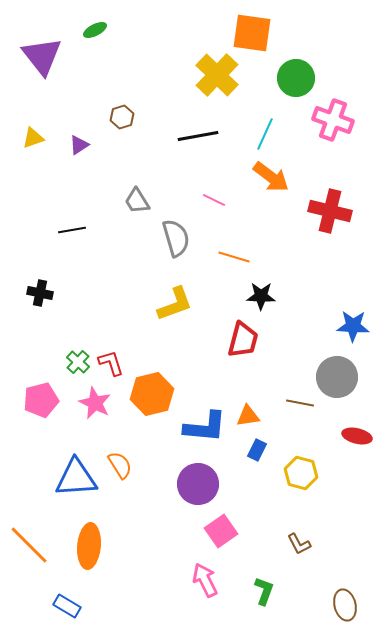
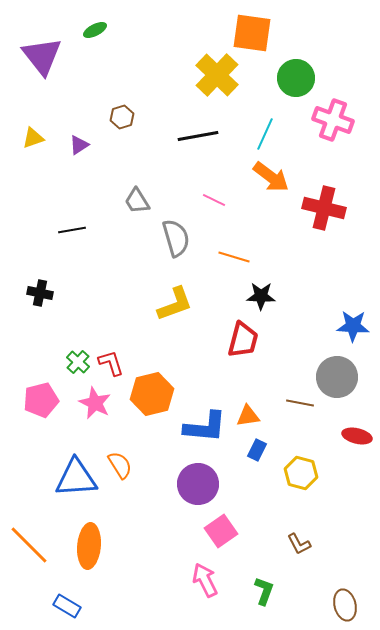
red cross at (330, 211): moved 6 px left, 3 px up
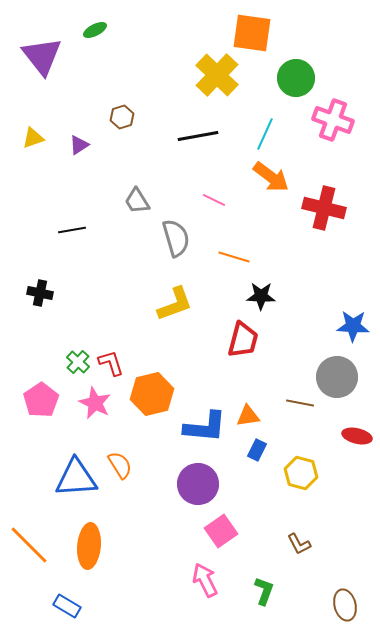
pink pentagon at (41, 400): rotated 20 degrees counterclockwise
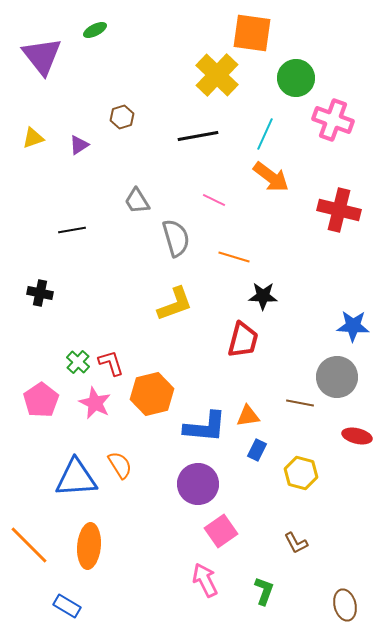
red cross at (324, 208): moved 15 px right, 2 px down
black star at (261, 296): moved 2 px right
brown L-shape at (299, 544): moved 3 px left, 1 px up
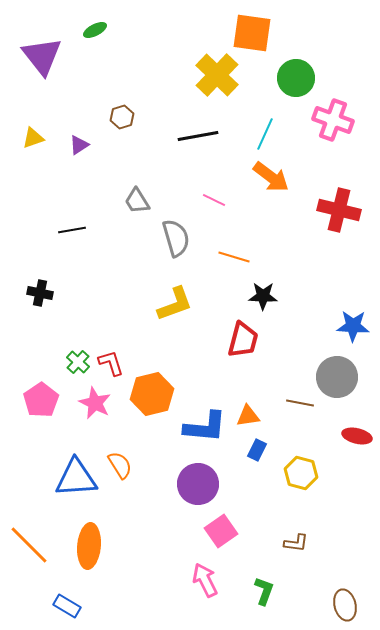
brown L-shape at (296, 543): rotated 55 degrees counterclockwise
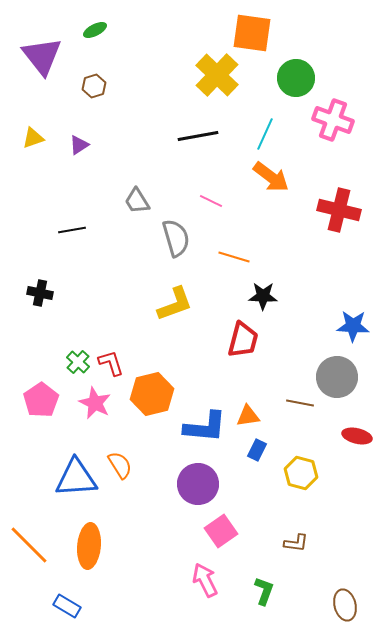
brown hexagon at (122, 117): moved 28 px left, 31 px up
pink line at (214, 200): moved 3 px left, 1 px down
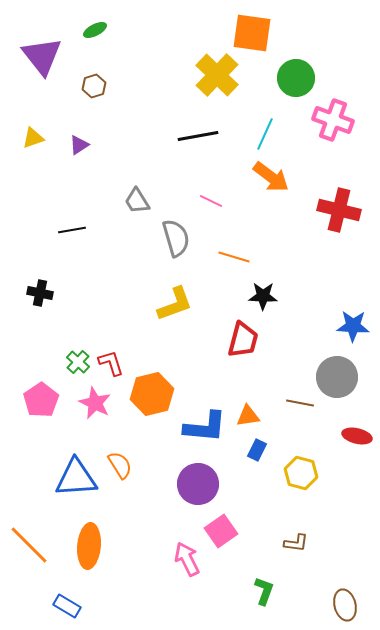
pink arrow at (205, 580): moved 18 px left, 21 px up
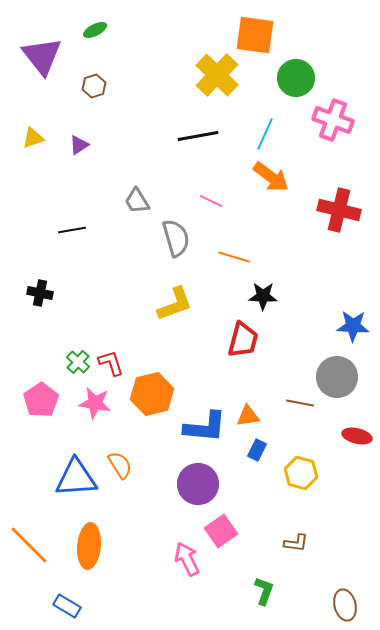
orange square at (252, 33): moved 3 px right, 2 px down
pink star at (95, 403): rotated 16 degrees counterclockwise
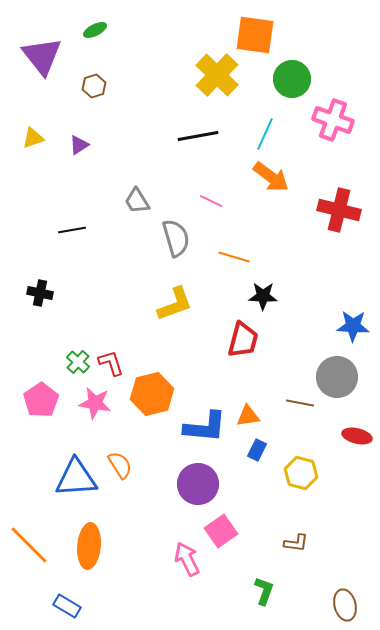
green circle at (296, 78): moved 4 px left, 1 px down
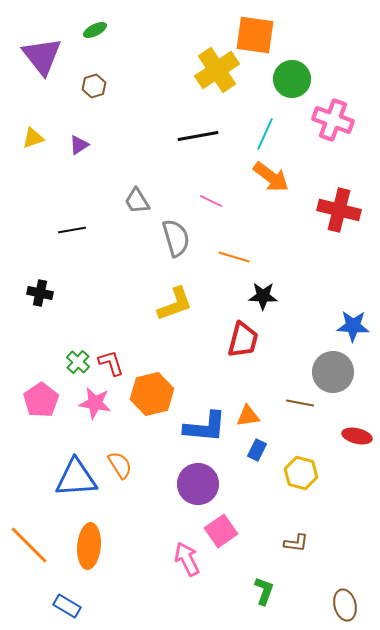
yellow cross at (217, 75): moved 5 px up; rotated 12 degrees clockwise
gray circle at (337, 377): moved 4 px left, 5 px up
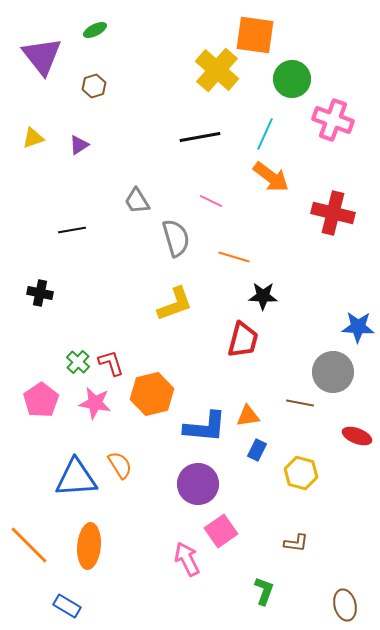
yellow cross at (217, 70): rotated 15 degrees counterclockwise
black line at (198, 136): moved 2 px right, 1 px down
red cross at (339, 210): moved 6 px left, 3 px down
blue star at (353, 326): moved 5 px right, 1 px down
red ellipse at (357, 436): rotated 8 degrees clockwise
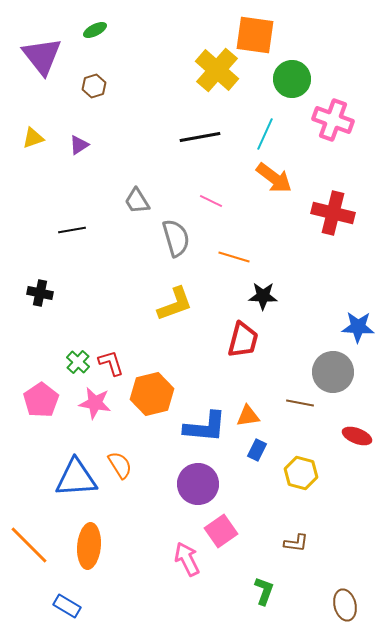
orange arrow at (271, 177): moved 3 px right, 1 px down
